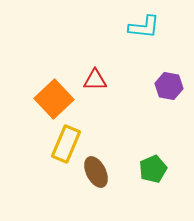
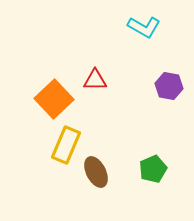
cyan L-shape: rotated 24 degrees clockwise
yellow rectangle: moved 1 px down
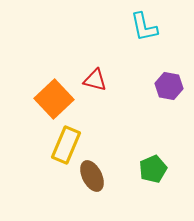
cyan L-shape: rotated 48 degrees clockwise
red triangle: rotated 15 degrees clockwise
brown ellipse: moved 4 px left, 4 px down
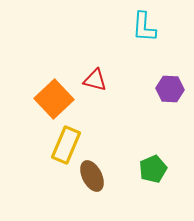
cyan L-shape: rotated 16 degrees clockwise
purple hexagon: moved 1 px right, 3 px down; rotated 8 degrees counterclockwise
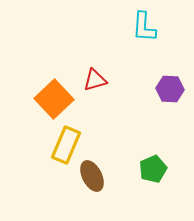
red triangle: rotated 30 degrees counterclockwise
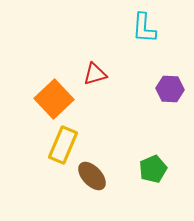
cyan L-shape: moved 1 px down
red triangle: moved 6 px up
yellow rectangle: moved 3 px left
brown ellipse: rotated 16 degrees counterclockwise
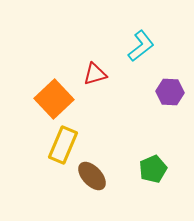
cyan L-shape: moved 3 px left, 18 px down; rotated 132 degrees counterclockwise
purple hexagon: moved 3 px down
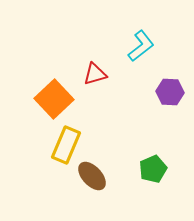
yellow rectangle: moved 3 px right
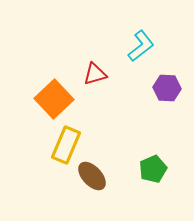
purple hexagon: moved 3 px left, 4 px up
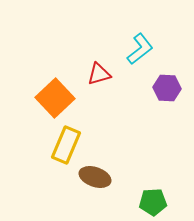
cyan L-shape: moved 1 px left, 3 px down
red triangle: moved 4 px right
orange square: moved 1 px right, 1 px up
green pentagon: moved 33 px down; rotated 20 degrees clockwise
brown ellipse: moved 3 px right, 1 px down; rotated 28 degrees counterclockwise
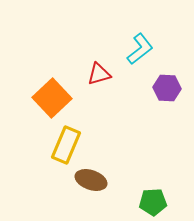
orange square: moved 3 px left
brown ellipse: moved 4 px left, 3 px down
